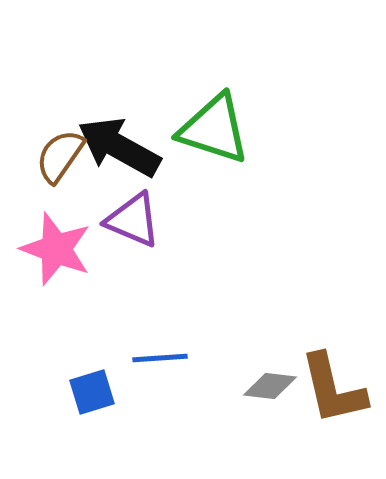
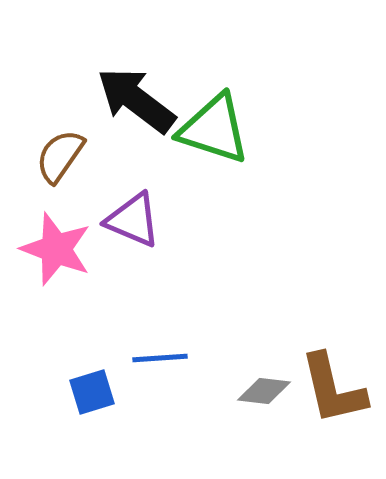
black arrow: moved 17 px right, 47 px up; rotated 8 degrees clockwise
gray diamond: moved 6 px left, 5 px down
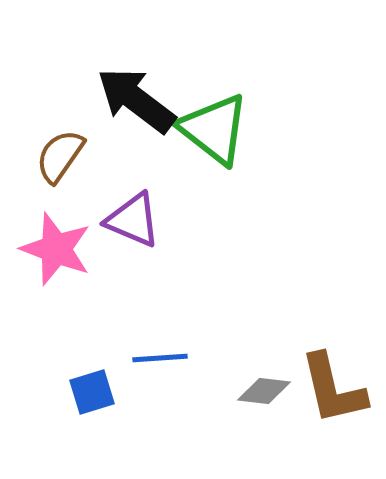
green triangle: rotated 20 degrees clockwise
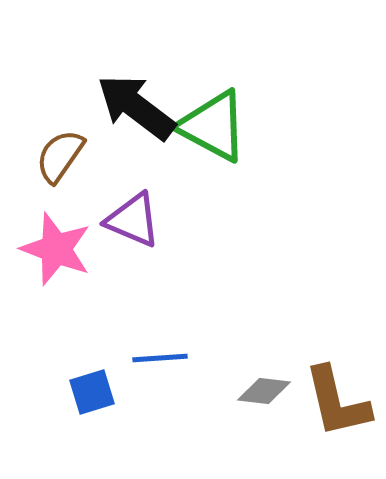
black arrow: moved 7 px down
green triangle: moved 1 px left, 3 px up; rotated 10 degrees counterclockwise
brown L-shape: moved 4 px right, 13 px down
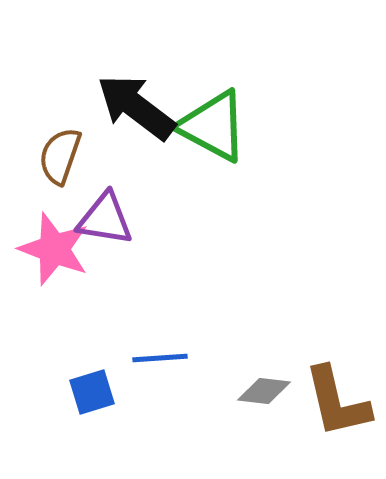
brown semicircle: rotated 16 degrees counterclockwise
purple triangle: moved 28 px left, 1 px up; rotated 14 degrees counterclockwise
pink star: moved 2 px left
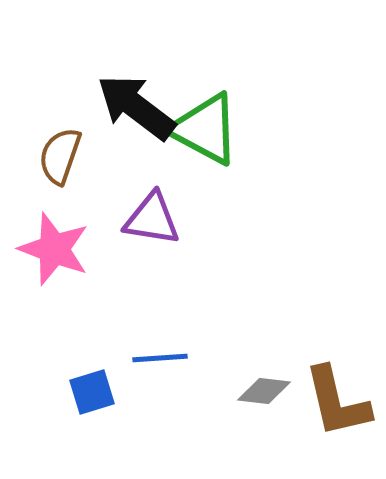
green triangle: moved 8 px left, 3 px down
purple triangle: moved 47 px right
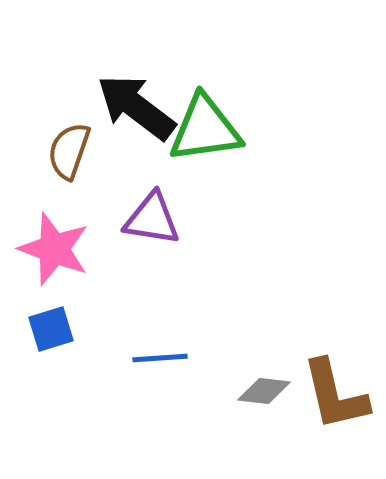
green triangle: rotated 36 degrees counterclockwise
brown semicircle: moved 9 px right, 5 px up
blue square: moved 41 px left, 63 px up
brown L-shape: moved 2 px left, 7 px up
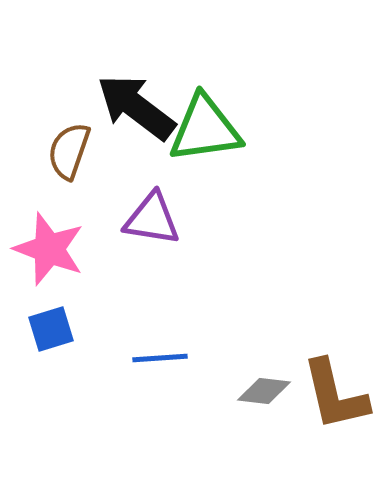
pink star: moved 5 px left
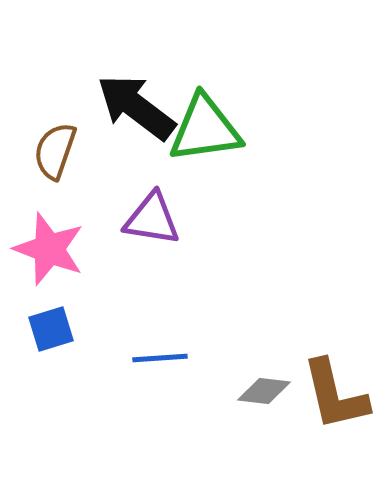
brown semicircle: moved 14 px left
